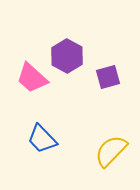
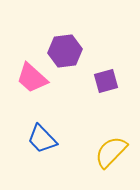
purple hexagon: moved 2 px left, 5 px up; rotated 24 degrees clockwise
purple square: moved 2 px left, 4 px down
yellow semicircle: moved 1 px down
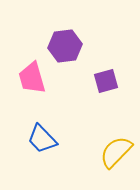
purple hexagon: moved 5 px up
pink trapezoid: rotated 32 degrees clockwise
yellow semicircle: moved 5 px right
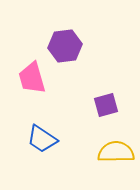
purple square: moved 24 px down
blue trapezoid: rotated 12 degrees counterclockwise
yellow semicircle: rotated 45 degrees clockwise
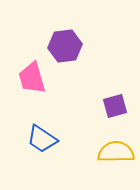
purple square: moved 9 px right, 1 px down
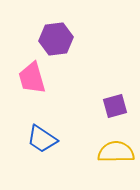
purple hexagon: moved 9 px left, 7 px up
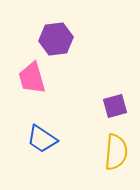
yellow semicircle: rotated 96 degrees clockwise
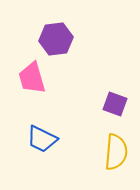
purple square: moved 2 px up; rotated 35 degrees clockwise
blue trapezoid: rotated 8 degrees counterclockwise
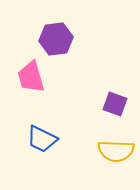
pink trapezoid: moved 1 px left, 1 px up
yellow semicircle: moved 1 px up; rotated 87 degrees clockwise
